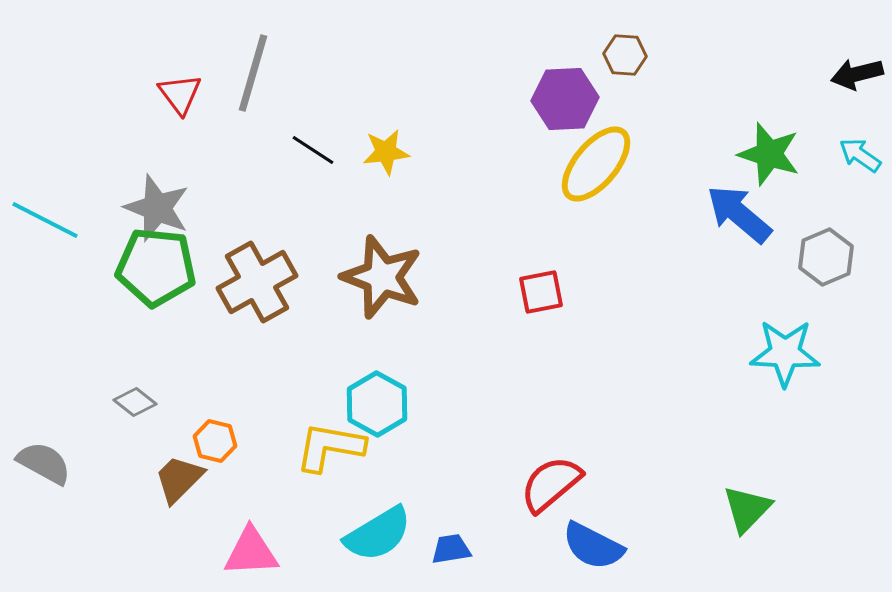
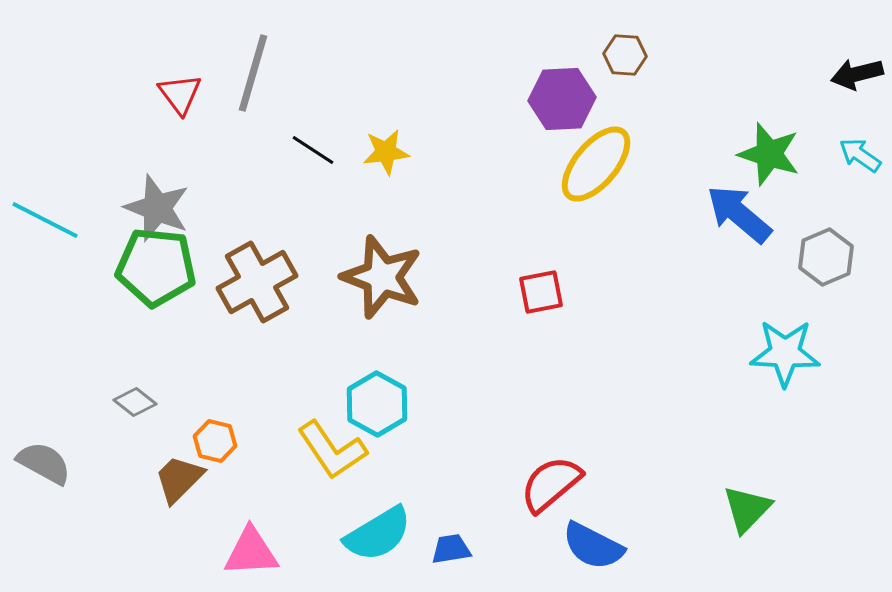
purple hexagon: moved 3 px left
yellow L-shape: moved 2 px right, 3 px down; rotated 134 degrees counterclockwise
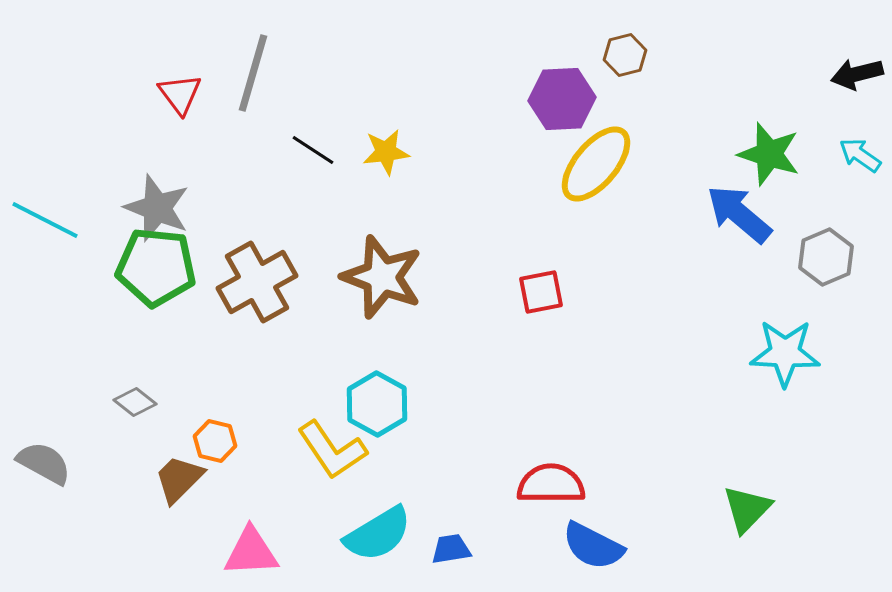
brown hexagon: rotated 18 degrees counterclockwise
red semicircle: rotated 40 degrees clockwise
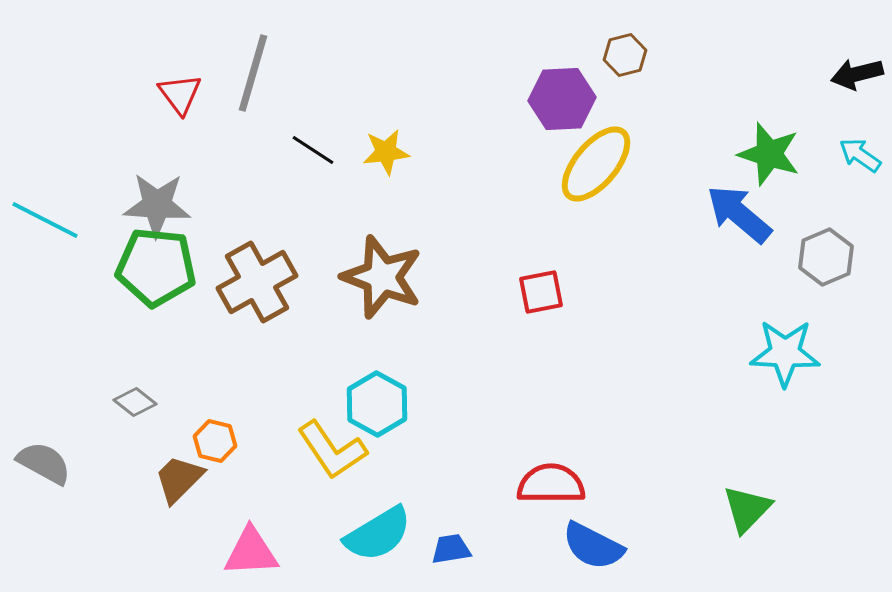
gray star: moved 3 px up; rotated 18 degrees counterclockwise
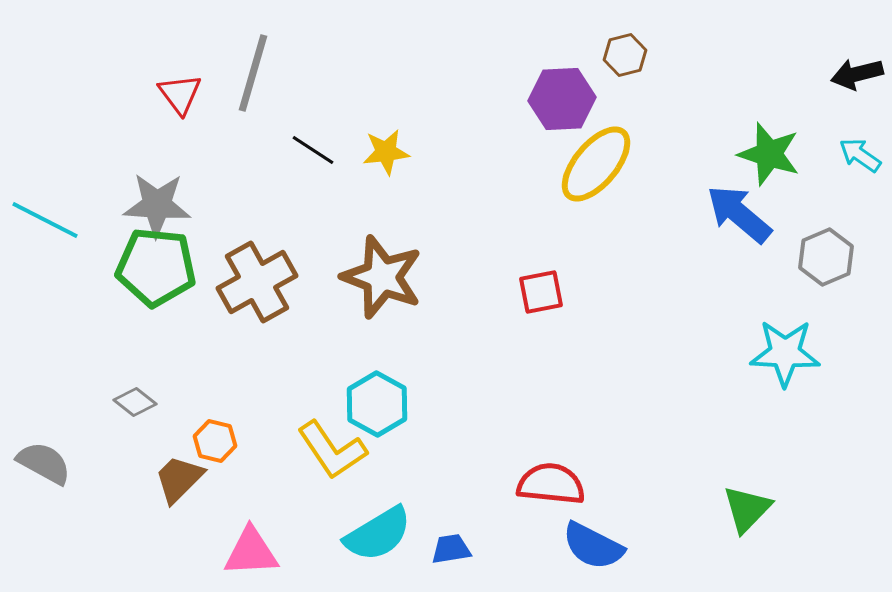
red semicircle: rotated 6 degrees clockwise
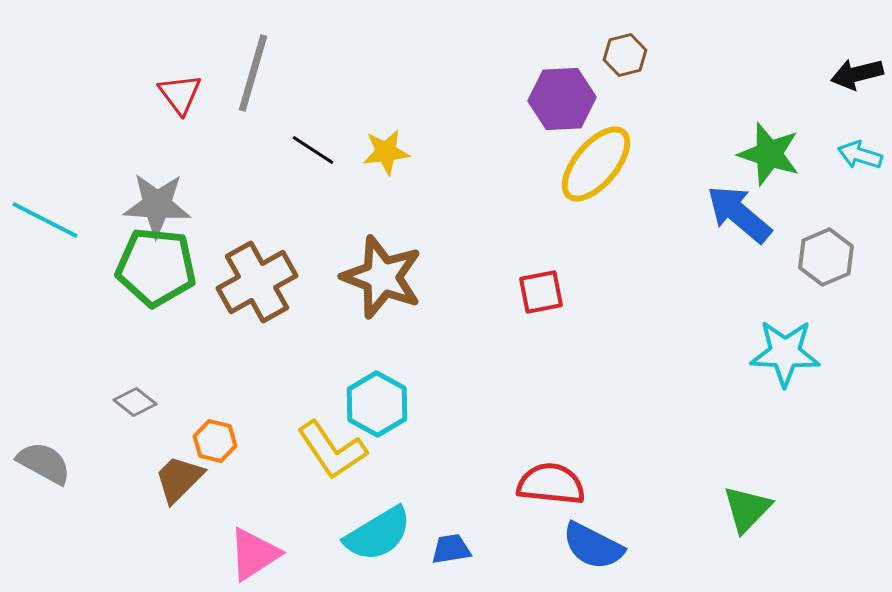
cyan arrow: rotated 18 degrees counterclockwise
pink triangle: moved 3 px right, 2 px down; rotated 30 degrees counterclockwise
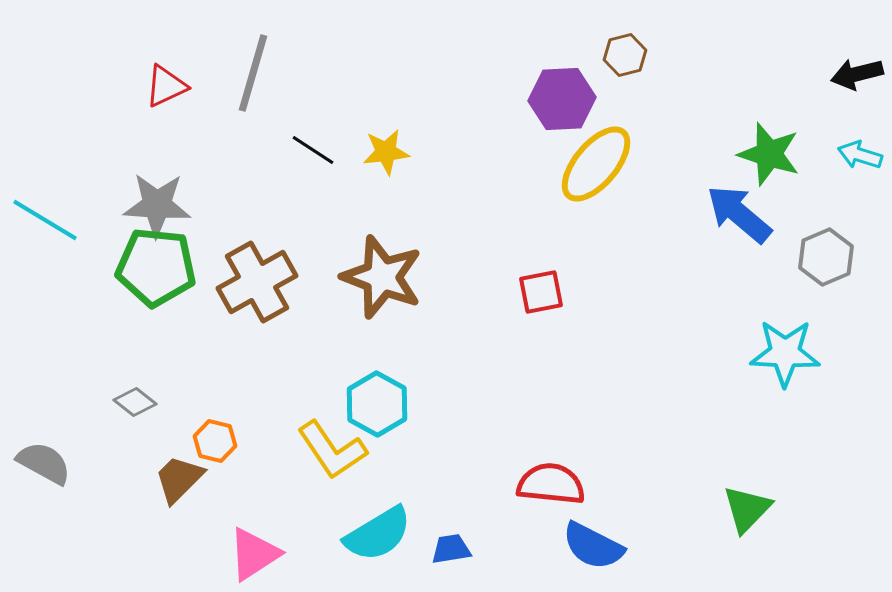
red triangle: moved 14 px left, 8 px up; rotated 42 degrees clockwise
cyan line: rotated 4 degrees clockwise
